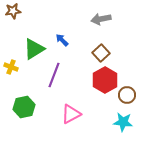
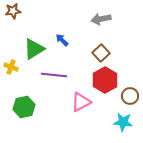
purple line: rotated 75 degrees clockwise
brown circle: moved 3 px right, 1 px down
pink triangle: moved 10 px right, 12 px up
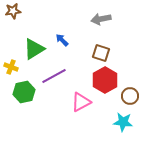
brown square: rotated 30 degrees counterclockwise
purple line: moved 1 px down; rotated 35 degrees counterclockwise
green hexagon: moved 15 px up
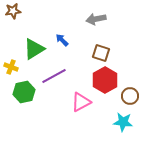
gray arrow: moved 5 px left
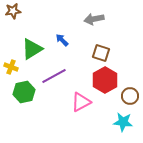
gray arrow: moved 2 px left
green triangle: moved 2 px left
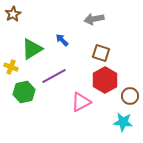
brown star: moved 3 px down; rotated 21 degrees counterclockwise
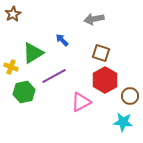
green triangle: moved 1 px right, 4 px down
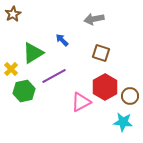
yellow cross: moved 2 px down; rotated 24 degrees clockwise
red hexagon: moved 7 px down
green hexagon: moved 1 px up
